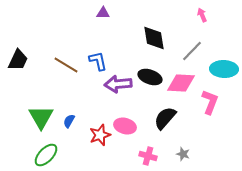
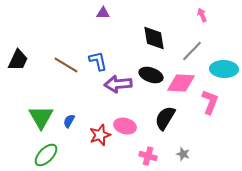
black ellipse: moved 1 px right, 2 px up
black semicircle: rotated 10 degrees counterclockwise
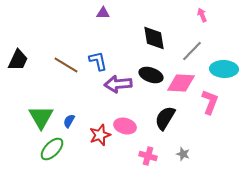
green ellipse: moved 6 px right, 6 px up
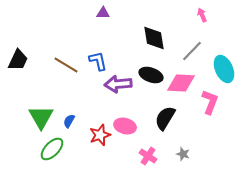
cyan ellipse: rotated 64 degrees clockwise
pink cross: rotated 18 degrees clockwise
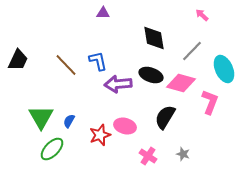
pink arrow: rotated 24 degrees counterclockwise
brown line: rotated 15 degrees clockwise
pink diamond: rotated 12 degrees clockwise
black semicircle: moved 1 px up
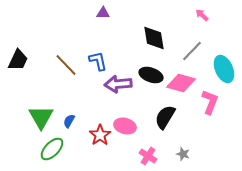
red star: rotated 15 degrees counterclockwise
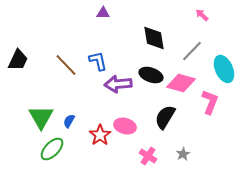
gray star: rotated 24 degrees clockwise
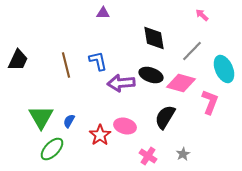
brown line: rotated 30 degrees clockwise
purple arrow: moved 3 px right, 1 px up
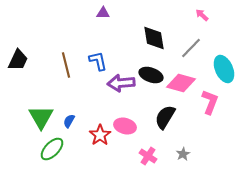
gray line: moved 1 px left, 3 px up
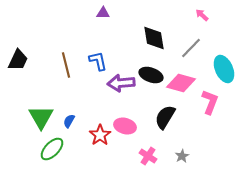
gray star: moved 1 px left, 2 px down
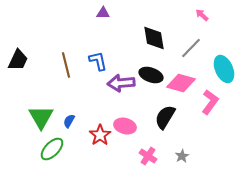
pink L-shape: rotated 15 degrees clockwise
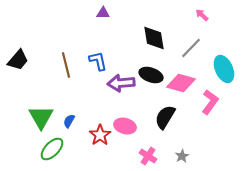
black trapezoid: rotated 15 degrees clockwise
